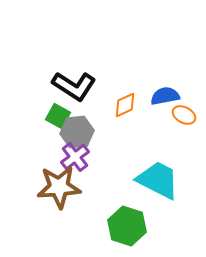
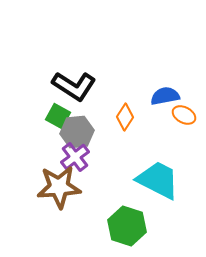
orange diamond: moved 12 px down; rotated 32 degrees counterclockwise
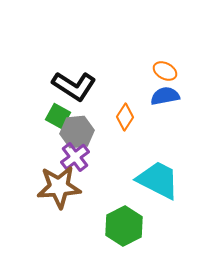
orange ellipse: moved 19 px left, 44 px up
green hexagon: moved 3 px left; rotated 15 degrees clockwise
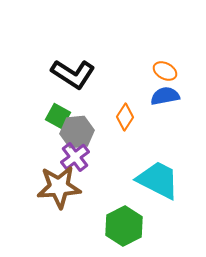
black L-shape: moved 1 px left, 12 px up
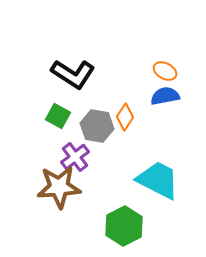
gray hexagon: moved 20 px right, 6 px up; rotated 16 degrees clockwise
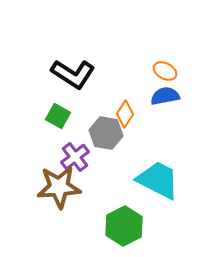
orange diamond: moved 3 px up
gray hexagon: moved 9 px right, 7 px down
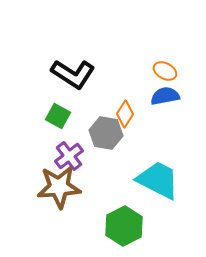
purple cross: moved 6 px left, 1 px up
